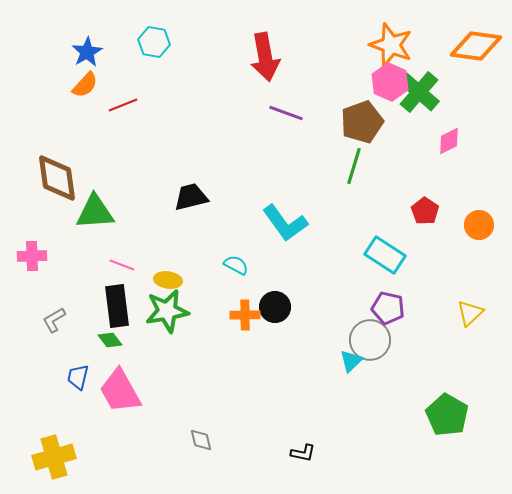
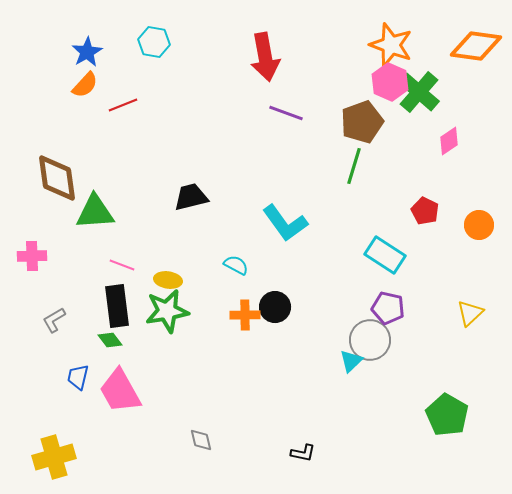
pink diamond: rotated 8 degrees counterclockwise
red pentagon: rotated 8 degrees counterclockwise
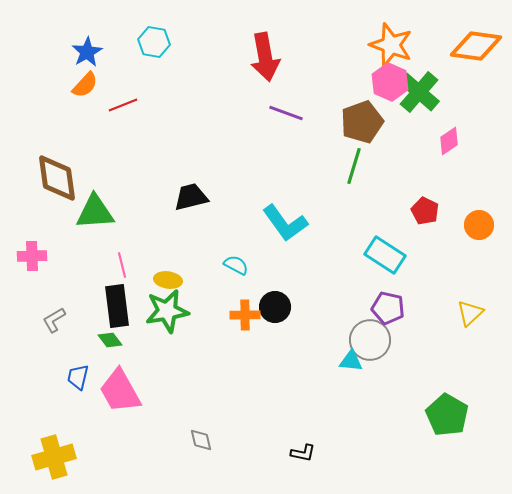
pink line: rotated 55 degrees clockwise
cyan triangle: rotated 50 degrees clockwise
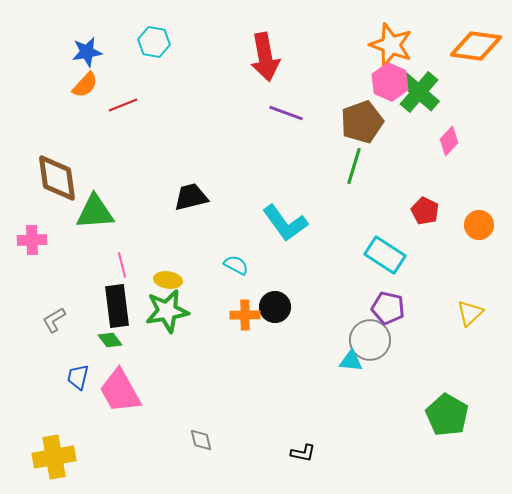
blue star: rotated 20 degrees clockwise
pink diamond: rotated 12 degrees counterclockwise
pink cross: moved 16 px up
yellow cross: rotated 6 degrees clockwise
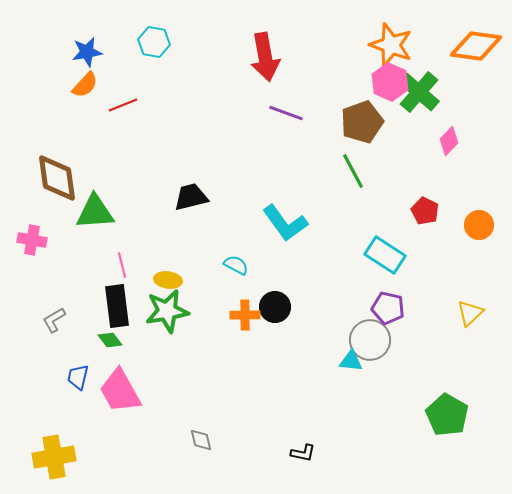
green line: moved 1 px left, 5 px down; rotated 45 degrees counterclockwise
pink cross: rotated 12 degrees clockwise
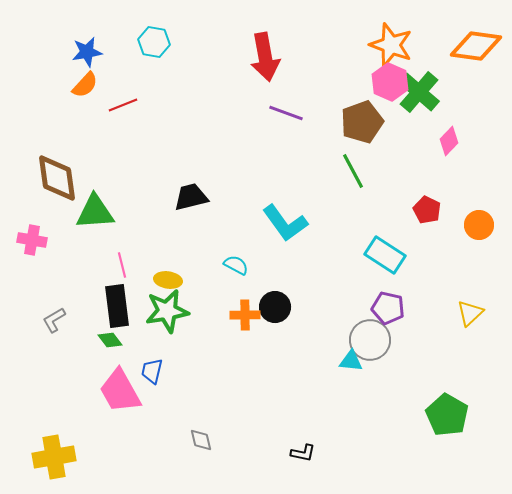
red pentagon: moved 2 px right, 1 px up
blue trapezoid: moved 74 px right, 6 px up
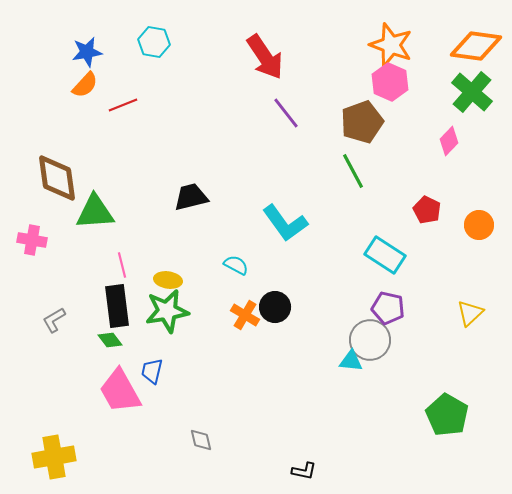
red arrow: rotated 24 degrees counterclockwise
green cross: moved 53 px right
purple line: rotated 32 degrees clockwise
orange cross: rotated 32 degrees clockwise
black L-shape: moved 1 px right, 18 px down
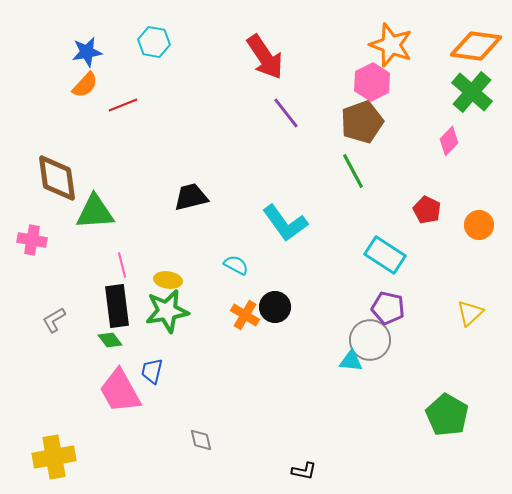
pink hexagon: moved 18 px left; rotated 9 degrees clockwise
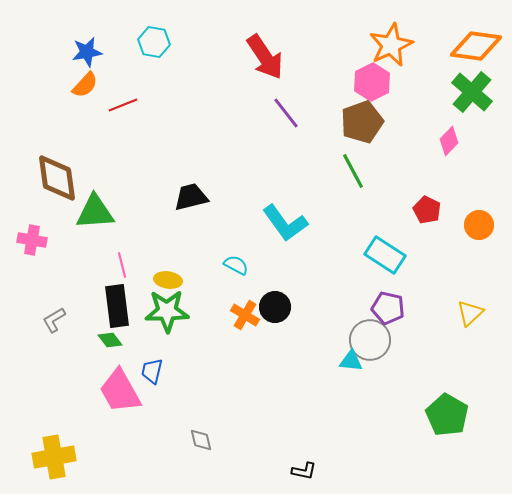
orange star: rotated 27 degrees clockwise
green star: rotated 9 degrees clockwise
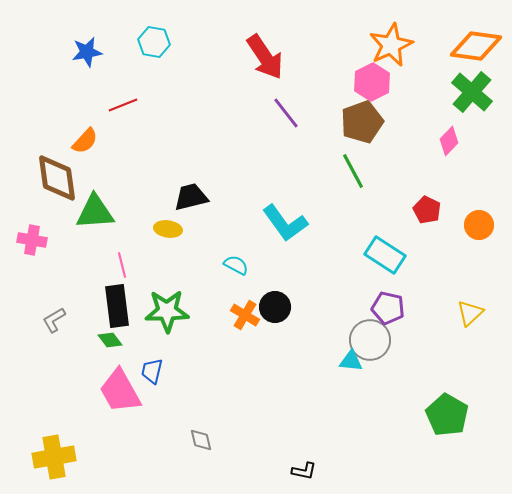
orange semicircle: moved 56 px down
yellow ellipse: moved 51 px up
